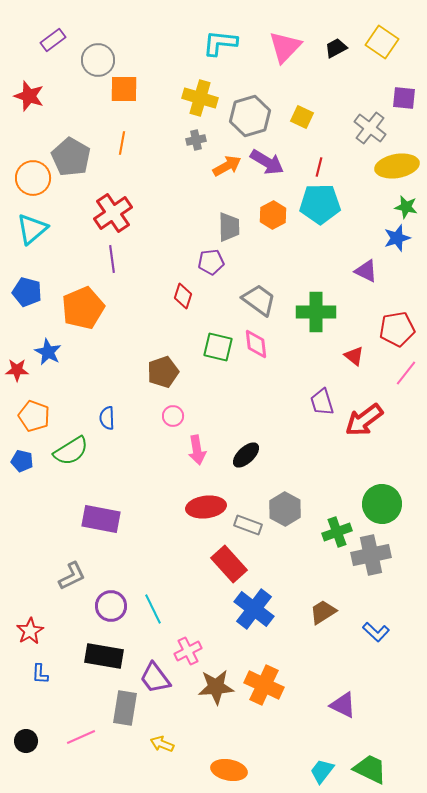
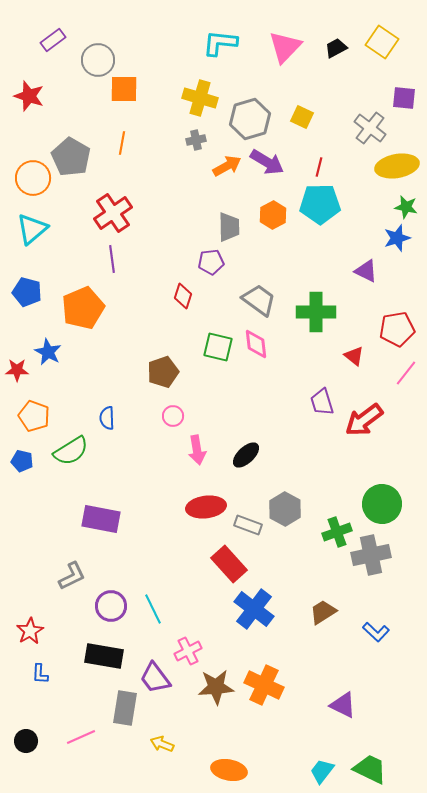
gray hexagon at (250, 116): moved 3 px down
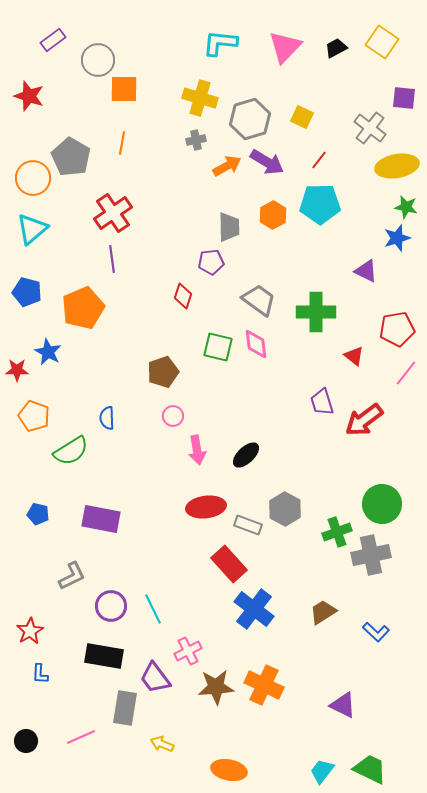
red line at (319, 167): moved 7 px up; rotated 24 degrees clockwise
blue pentagon at (22, 461): moved 16 px right, 53 px down
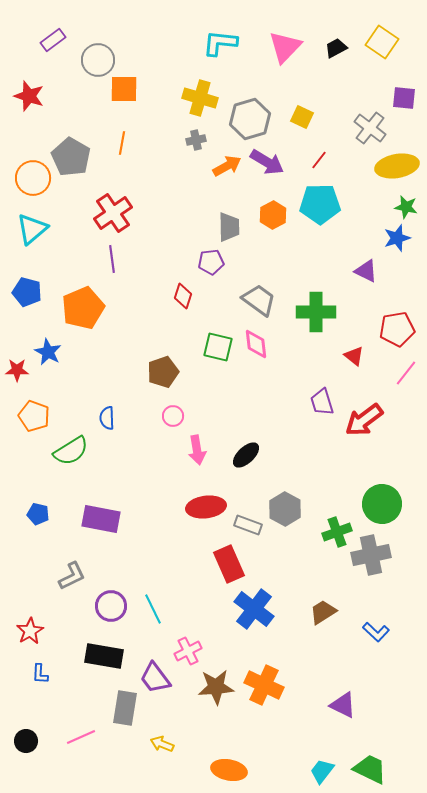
red rectangle at (229, 564): rotated 18 degrees clockwise
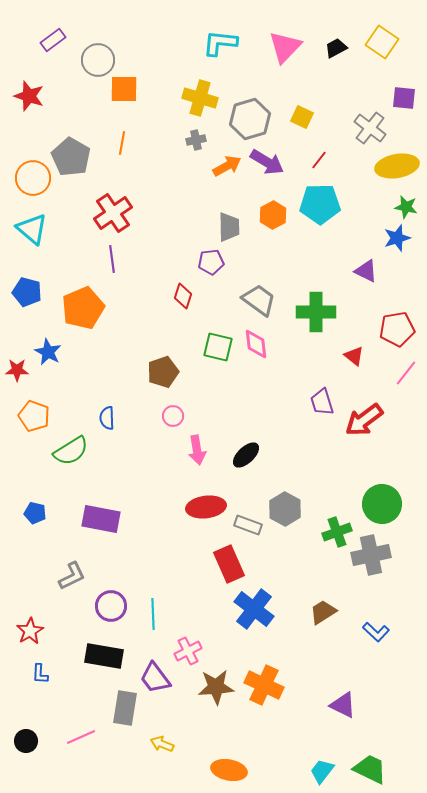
cyan triangle at (32, 229): rotated 40 degrees counterclockwise
blue pentagon at (38, 514): moved 3 px left, 1 px up
cyan line at (153, 609): moved 5 px down; rotated 24 degrees clockwise
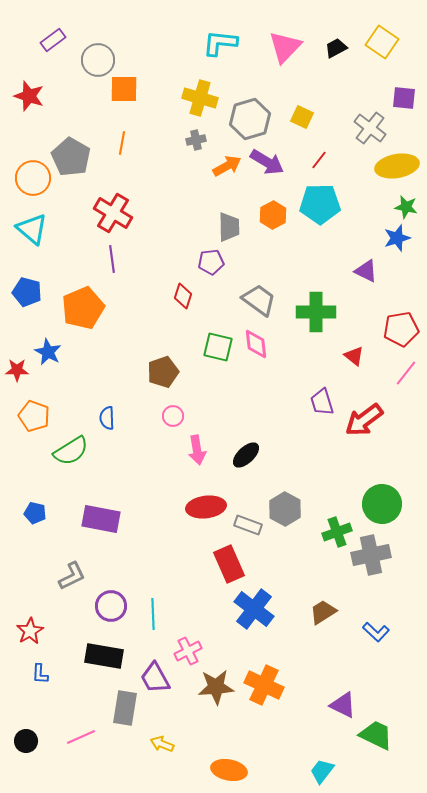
red cross at (113, 213): rotated 24 degrees counterclockwise
red pentagon at (397, 329): moved 4 px right
purple trapezoid at (155, 678): rotated 8 degrees clockwise
green trapezoid at (370, 769): moved 6 px right, 34 px up
